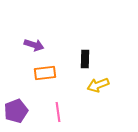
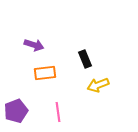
black rectangle: rotated 24 degrees counterclockwise
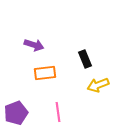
purple pentagon: moved 2 px down
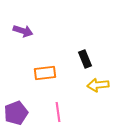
purple arrow: moved 11 px left, 14 px up
yellow arrow: rotated 15 degrees clockwise
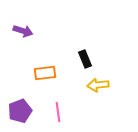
purple pentagon: moved 4 px right, 2 px up
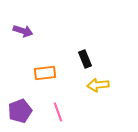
pink line: rotated 12 degrees counterclockwise
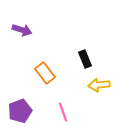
purple arrow: moved 1 px left, 1 px up
orange rectangle: rotated 60 degrees clockwise
yellow arrow: moved 1 px right
pink line: moved 5 px right
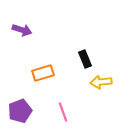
orange rectangle: moved 2 px left; rotated 70 degrees counterclockwise
yellow arrow: moved 2 px right, 3 px up
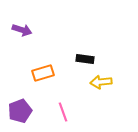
black rectangle: rotated 60 degrees counterclockwise
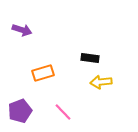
black rectangle: moved 5 px right, 1 px up
pink line: rotated 24 degrees counterclockwise
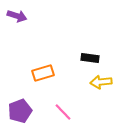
purple arrow: moved 5 px left, 14 px up
